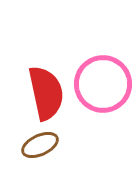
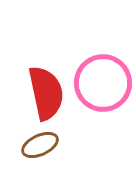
pink circle: moved 1 px up
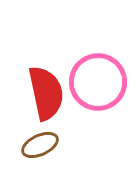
pink circle: moved 5 px left, 1 px up
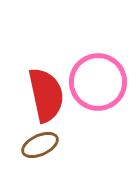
red semicircle: moved 2 px down
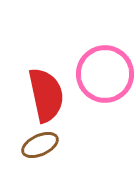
pink circle: moved 7 px right, 8 px up
